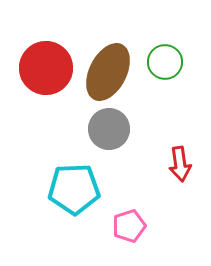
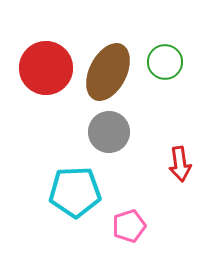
gray circle: moved 3 px down
cyan pentagon: moved 1 px right, 3 px down
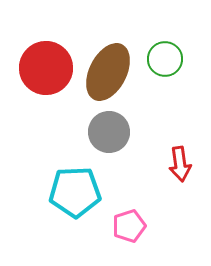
green circle: moved 3 px up
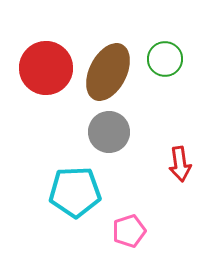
pink pentagon: moved 5 px down
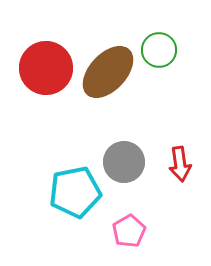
green circle: moved 6 px left, 9 px up
brown ellipse: rotated 16 degrees clockwise
gray circle: moved 15 px right, 30 px down
cyan pentagon: rotated 9 degrees counterclockwise
pink pentagon: rotated 12 degrees counterclockwise
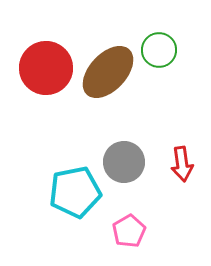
red arrow: moved 2 px right
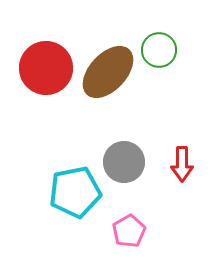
red arrow: rotated 8 degrees clockwise
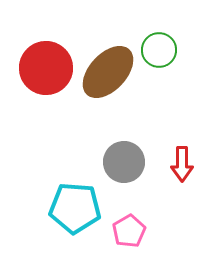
cyan pentagon: moved 16 px down; rotated 15 degrees clockwise
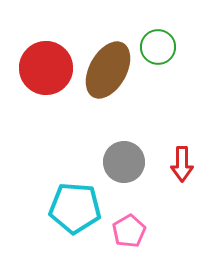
green circle: moved 1 px left, 3 px up
brown ellipse: moved 2 px up; rotated 14 degrees counterclockwise
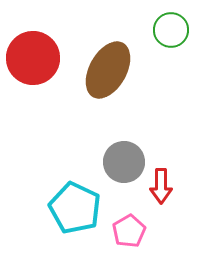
green circle: moved 13 px right, 17 px up
red circle: moved 13 px left, 10 px up
red arrow: moved 21 px left, 22 px down
cyan pentagon: rotated 21 degrees clockwise
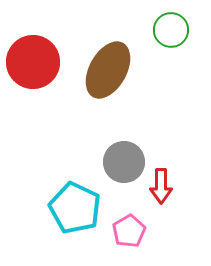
red circle: moved 4 px down
